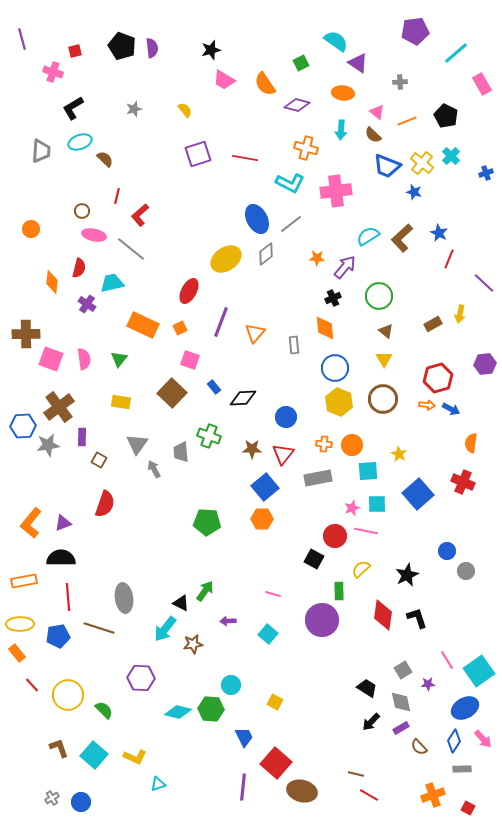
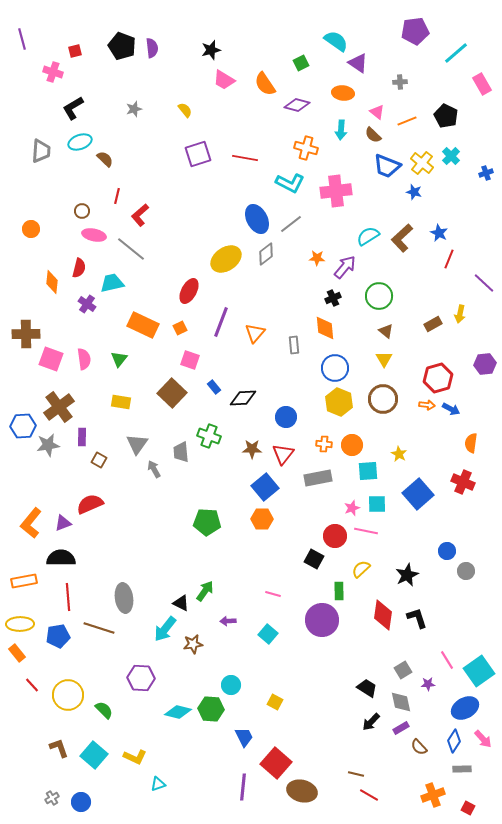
red semicircle at (105, 504): moved 15 px left; rotated 132 degrees counterclockwise
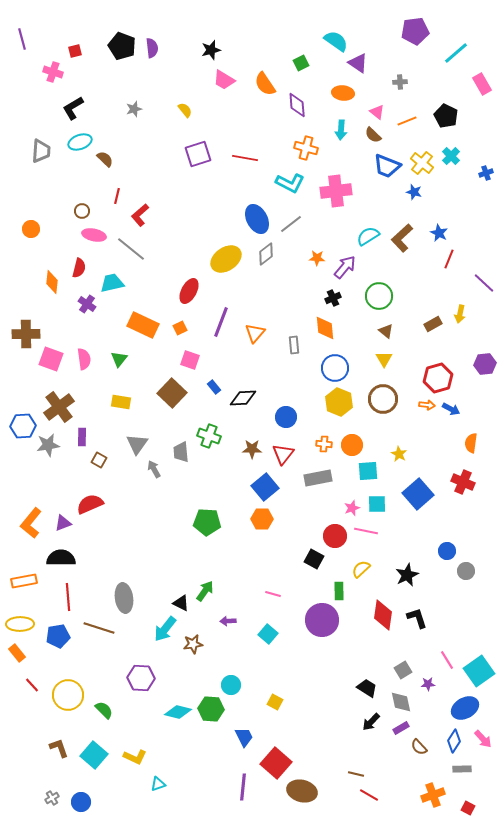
purple diamond at (297, 105): rotated 70 degrees clockwise
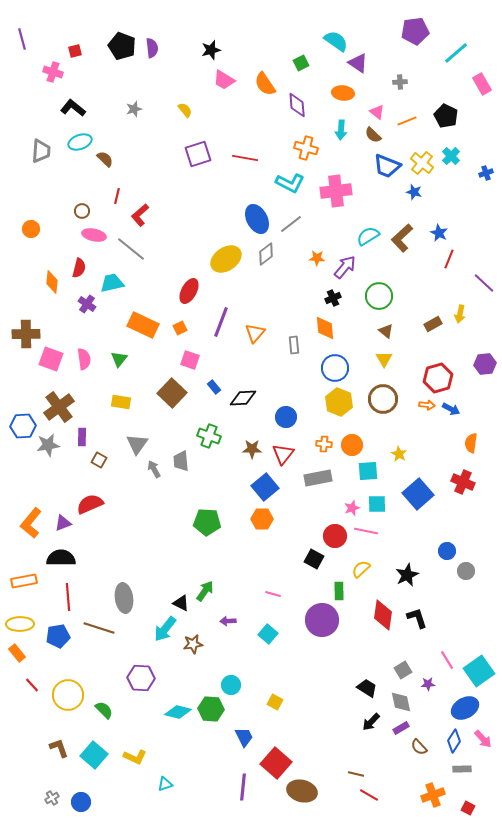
black L-shape at (73, 108): rotated 70 degrees clockwise
gray trapezoid at (181, 452): moved 9 px down
cyan triangle at (158, 784): moved 7 px right
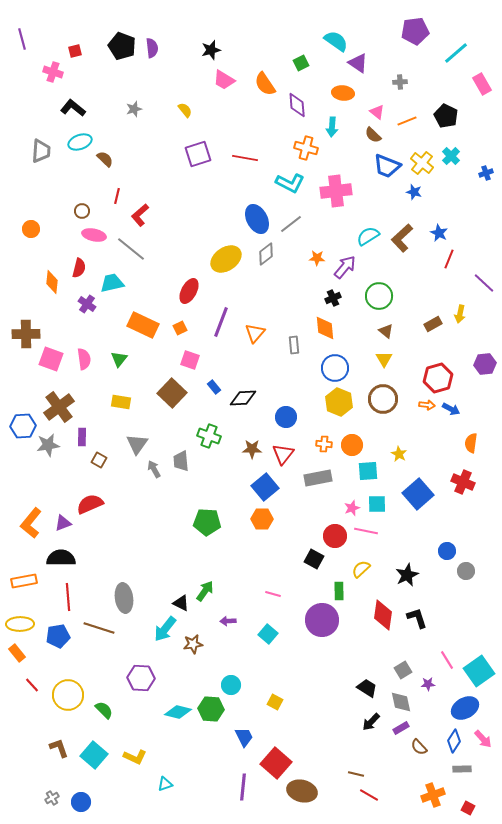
cyan arrow at (341, 130): moved 9 px left, 3 px up
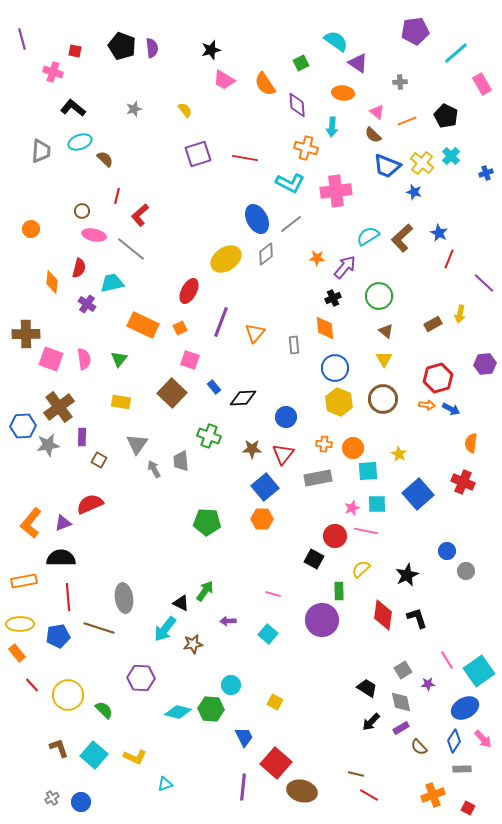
red square at (75, 51): rotated 24 degrees clockwise
orange circle at (352, 445): moved 1 px right, 3 px down
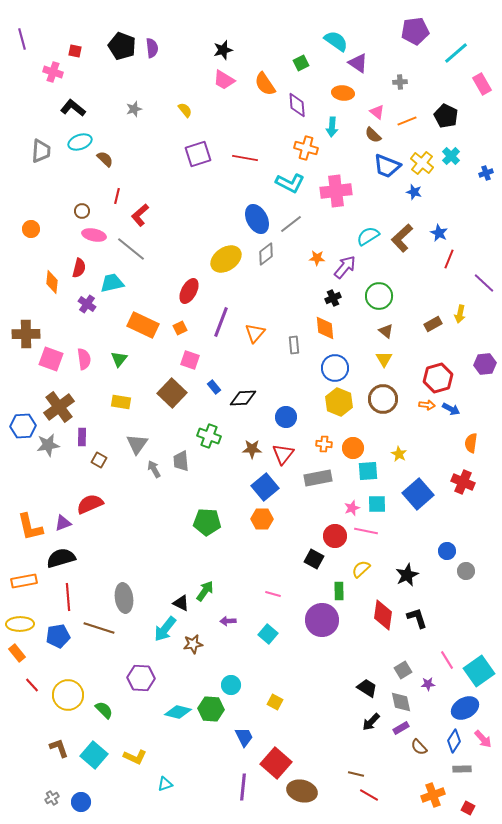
black star at (211, 50): moved 12 px right
orange L-shape at (31, 523): moved 1 px left, 4 px down; rotated 52 degrees counterclockwise
black semicircle at (61, 558): rotated 16 degrees counterclockwise
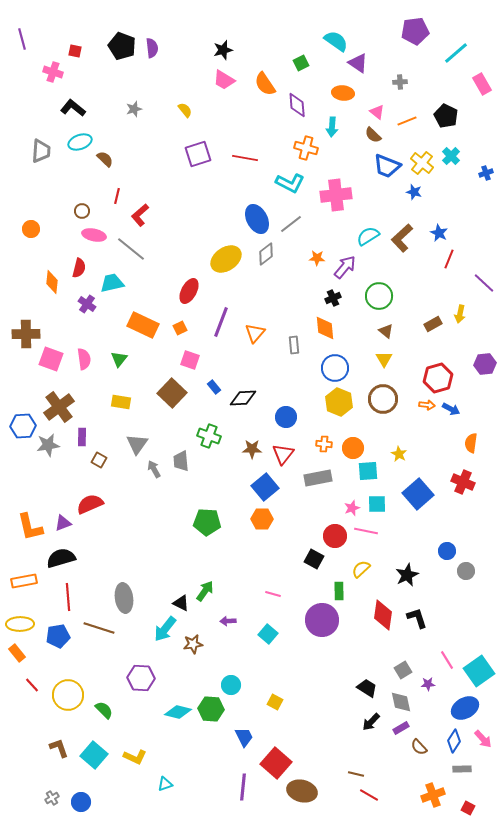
pink cross at (336, 191): moved 4 px down
